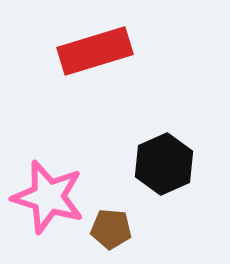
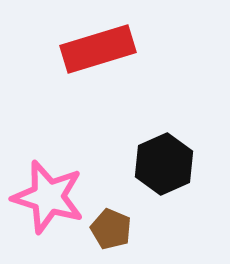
red rectangle: moved 3 px right, 2 px up
brown pentagon: rotated 18 degrees clockwise
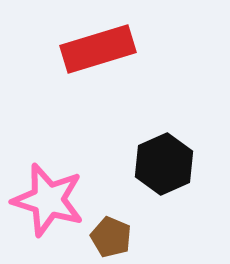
pink star: moved 3 px down
brown pentagon: moved 8 px down
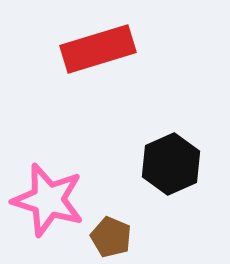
black hexagon: moved 7 px right
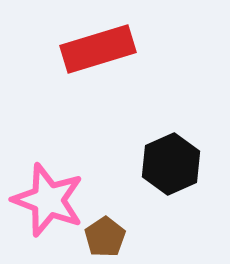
pink star: rotated 4 degrees clockwise
brown pentagon: moved 6 px left; rotated 15 degrees clockwise
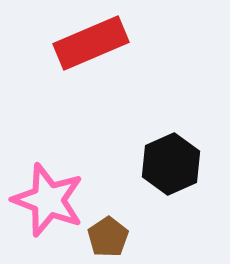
red rectangle: moved 7 px left, 6 px up; rotated 6 degrees counterclockwise
brown pentagon: moved 3 px right
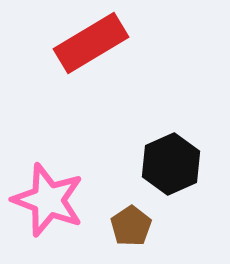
red rectangle: rotated 8 degrees counterclockwise
brown pentagon: moved 23 px right, 11 px up
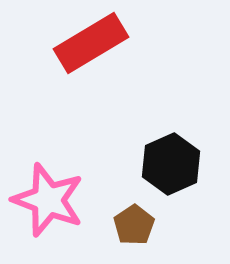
brown pentagon: moved 3 px right, 1 px up
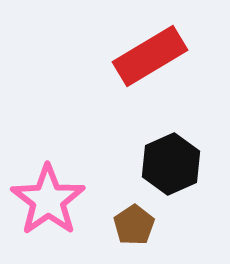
red rectangle: moved 59 px right, 13 px down
pink star: rotated 16 degrees clockwise
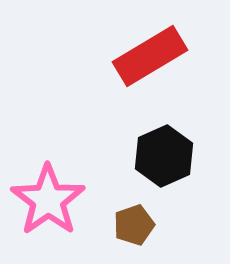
black hexagon: moved 7 px left, 8 px up
brown pentagon: rotated 15 degrees clockwise
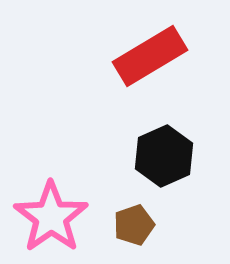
pink star: moved 3 px right, 17 px down
